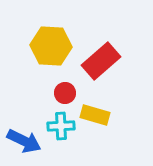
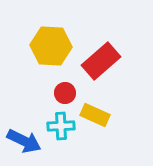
yellow rectangle: rotated 8 degrees clockwise
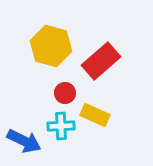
yellow hexagon: rotated 12 degrees clockwise
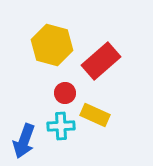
yellow hexagon: moved 1 px right, 1 px up
blue arrow: rotated 84 degrees clockwise
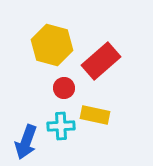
red circle: moved 1 px left, 5 px up
yellow rectangle: rotated 12 degrees counterclockwise
blue arrow: moved 2 px right, 1 px down
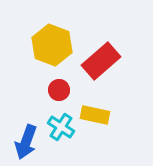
yellow hexagon: rotated 6 degrees clockwise
red circle: moved 5 px left, 2 px down
cyan cross: moved 1 px down; rotated 36 degrees clockwise
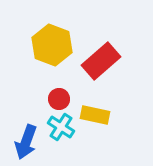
red circle: moved 9 px down
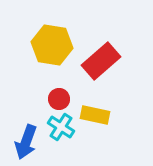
yellow hexagon: rotated 12 degrees counterclockwise
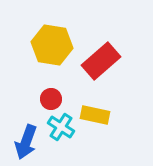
red circle: moved 8 px left
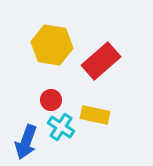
red circle: moved 1 px down
